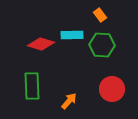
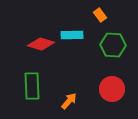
green hexagon: moved 11 px right
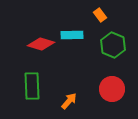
green hexagon: rotated 20 degrees clockwise
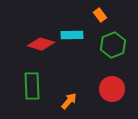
green hexagon: rotated 15 degrees clockwise
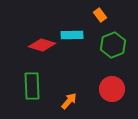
red diamond: moved 1 px right, 1 px down
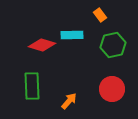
green hexagon: rotated 10 degrees clockwise
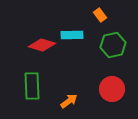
orange arrow: rotated 12 degrees clockwise
